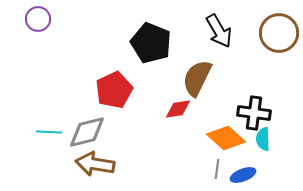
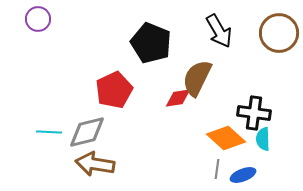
red diamond: moved 11 px up
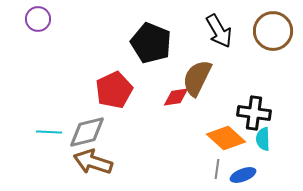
brown circle: moved 6 px left, 2 px up
red diamond: moved 2 px left, 1 px up
brown arrow: moved 2 px left, 2 px up; rotated 9 degrees clockwise
